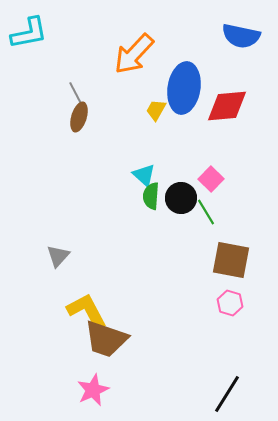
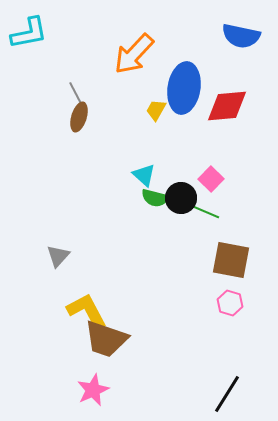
green semicircle: moved 4 px right, 2 px down; rotated 80 degrees counterclockwise
green line: rotated 36 degrees counterclockwise
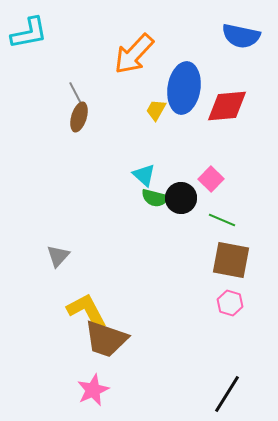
green line: moved 16 px right, 8 px down
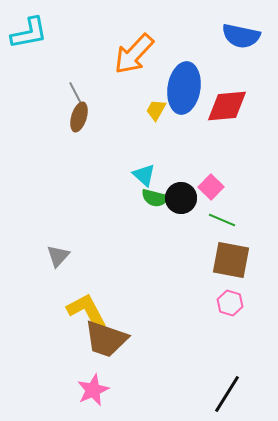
pink square: moved 8 px down
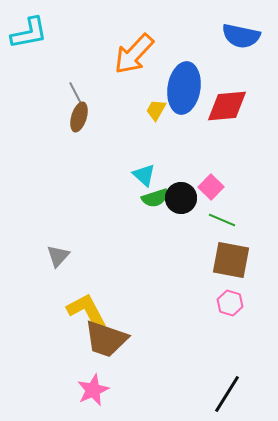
green semicircle: rotated 32 degrees counterclockwise
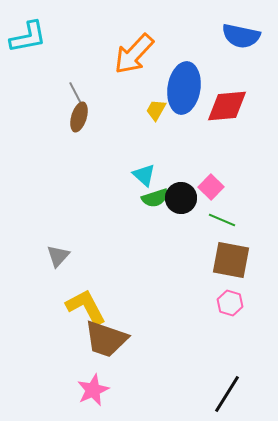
cyan L-shape: moved 1 px left, 4 px down
yellow L-shape: moved 1 px left, 4 px up
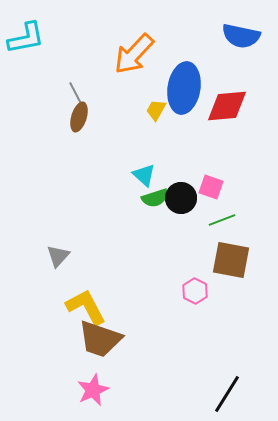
cyan L-shape: moved 2 px left, 1 px down
pink square: rotated 25 degrees counterclockwise
green line: rotated 44 degrees counterclockwise
pink hexagon: moved 35 px left, 12 px up; rotated 10 degrees clockwise
brown trapezoid: moved 6 px left
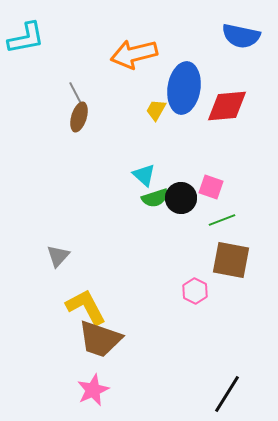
orange arrow: rotated 33 degrees clockwise
